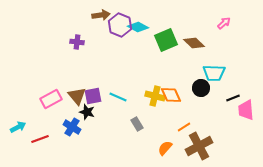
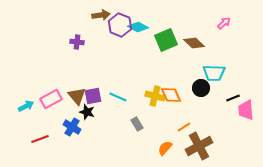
cyan arrow: moved 8 px right, 21 px up
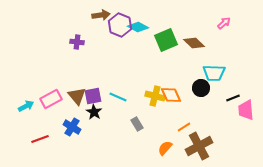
black star: moved 7 px right; rotated 14 degrees clockwise
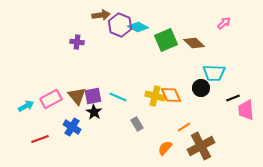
brown cross: moved 2 px right
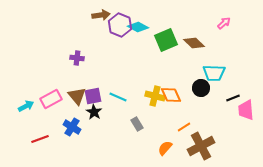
purple cross: moved 16 px down
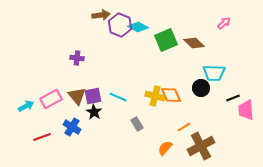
red line: moved 2 px right, 2 px up
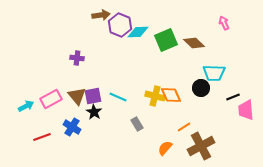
pink arrow: rotated 72 degrees counterclockwise
cyan diamond: moved 5 px down; rotated 30 degrees counterclockwise
black line: moved 1 px up
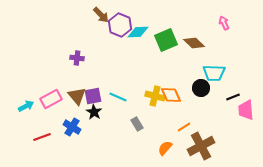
brown arrow: rotated 54 degrees clockwise
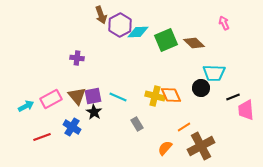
brown arrow: rotated 24 degrees clockwise
purple hexagon: rotated 10 degrees clockwise
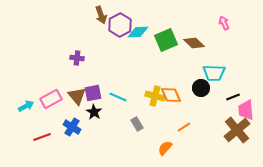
purple square: moved 3 px up
brown cross: moved 36 px right, 16 px up; rotated 12 degrees counterclockwise
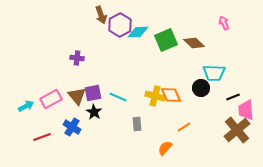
gray rectangle: rotated 24 degrees clockwise
